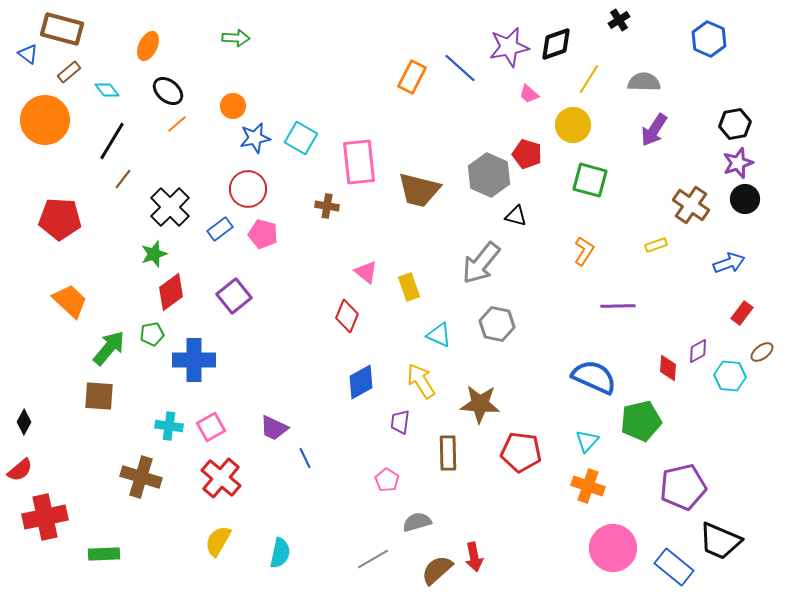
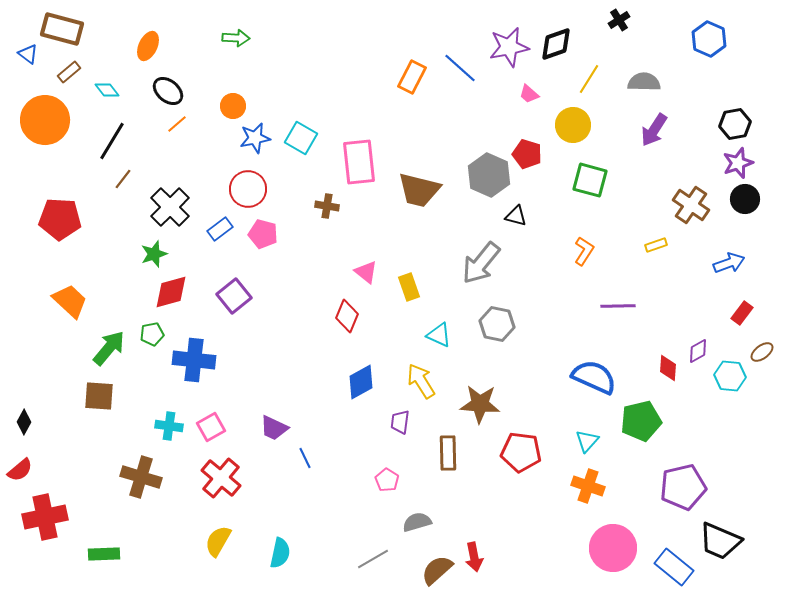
red diamond at (171, 292): rotated 21 degrees clockwise
blue cross at (194, 360): rotated 6 degrees clockwise
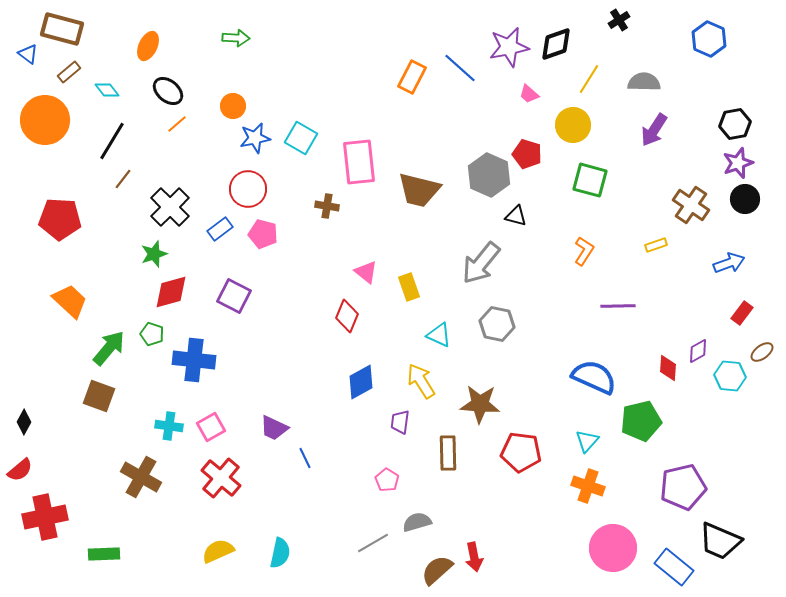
purple square at (234, 296): rotated 24 degrees counterclockwise
green pentagon at (152, 334): rotated 30 degrees clockwise
brown square at (99, 396): rotated 16 degrees clockwise
brown cross at (141, 477): rotated 12 degrees clockwise
yellow semicircle at (218, 541): moved 10 px down; rotated 36 degrees clockwise
gray line at (373, 559): moved 16 px up
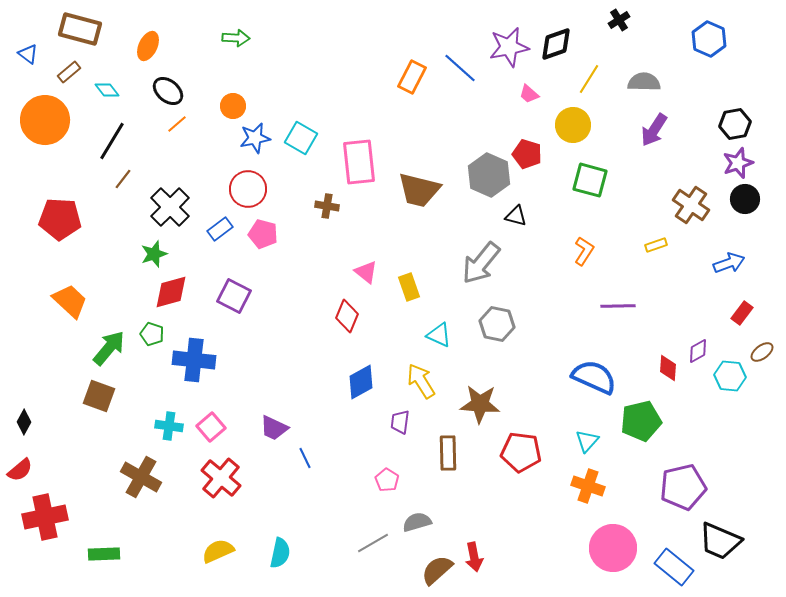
brown rectangle at (62, 29): moved 18 px right
pink square at (211, 427): rotated 12 degrees counterclockwise
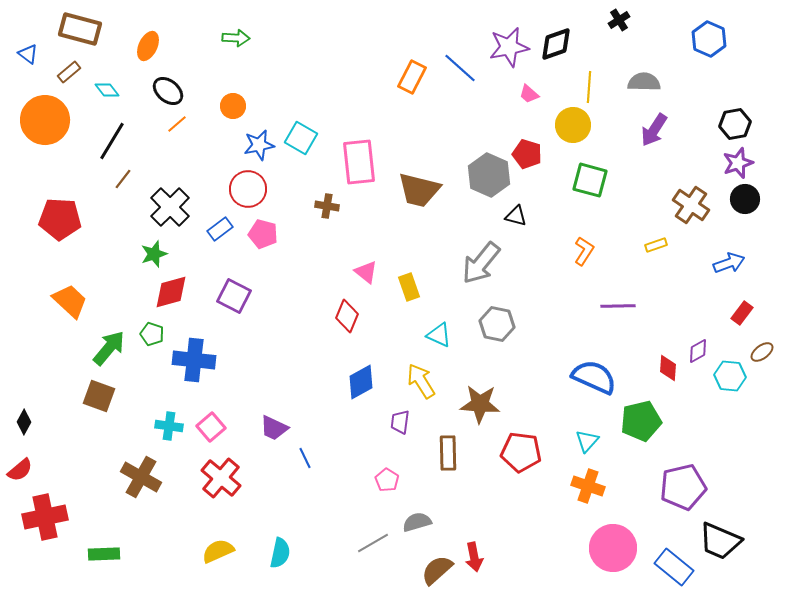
yellow line at (589, 79): moved 8 px down; rotated 28 degrees counterclockwise
blue star at (255, 138): moved 4 px right, 7 px down
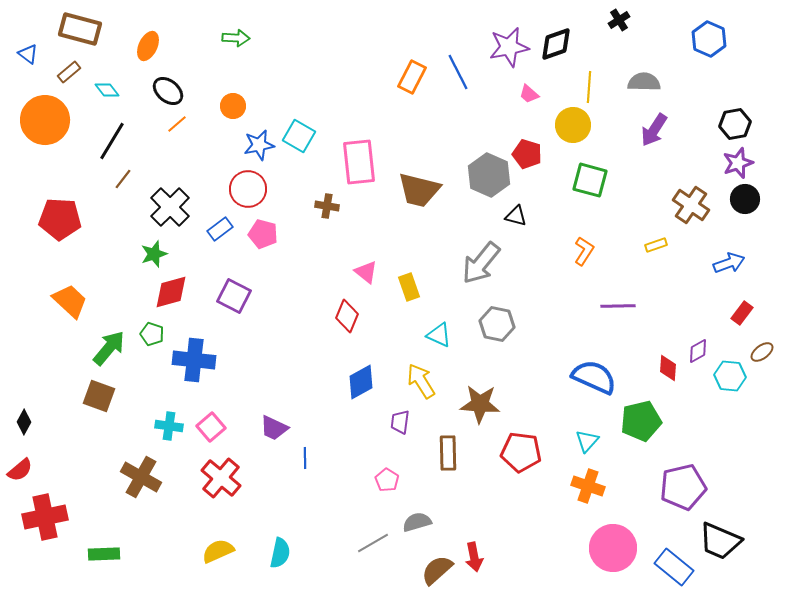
blue line at (460, 68): moved 2 px left, 4 px down; rotated 21 degrees clockwise
cyan square at (301, 138): moved 2 px left, 2 px up
blue line at (305, 458): rotated 25 degrees clockwise
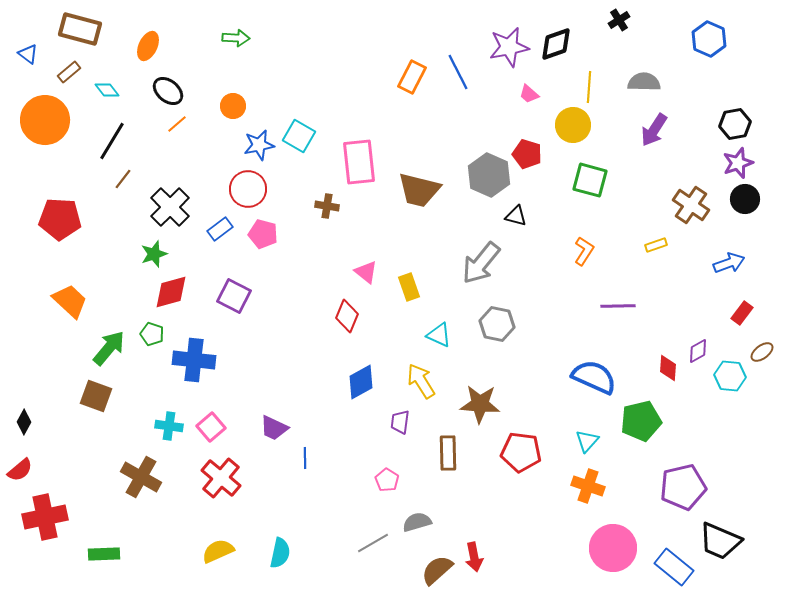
brown square at (99, 396): moved 3 px left
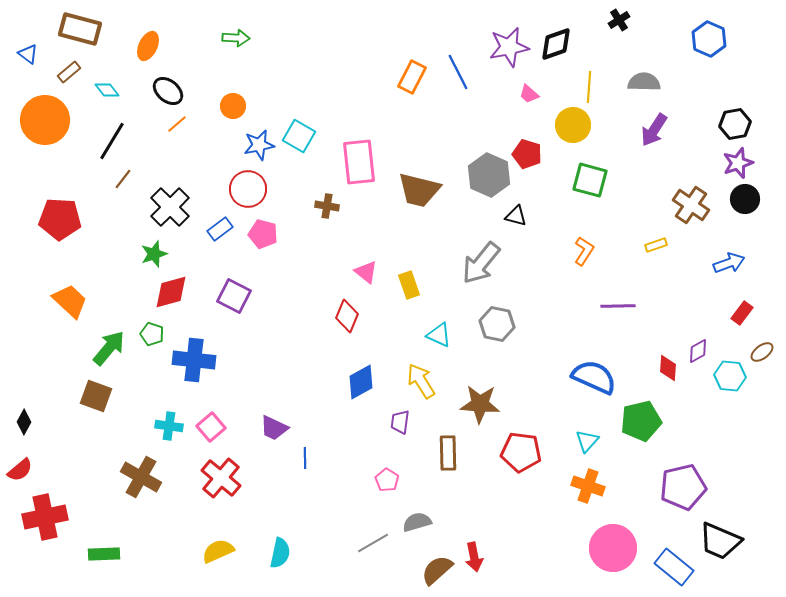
yellow rectangle at (409, 287): moved 2 px up
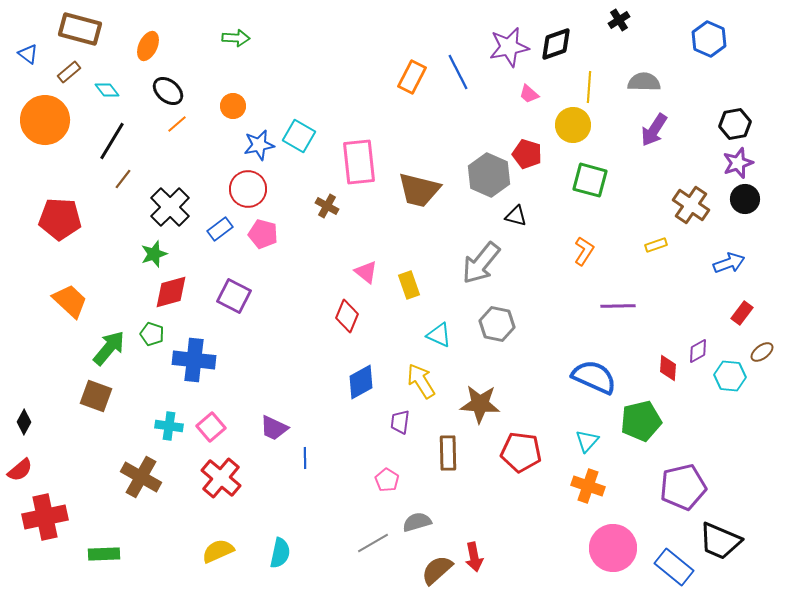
brown cross at (327, 206): rotated 20 degrees clockwise
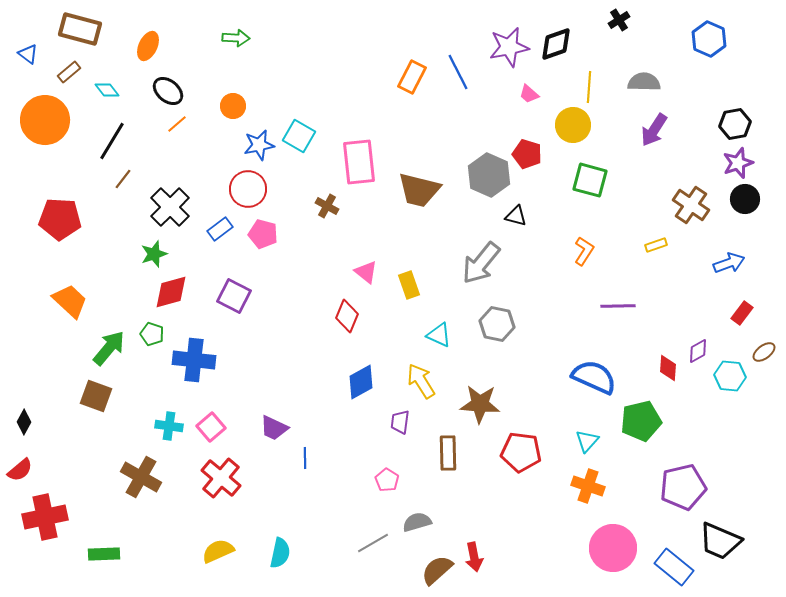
brown ellipse at (762, 352): moved 2 px right
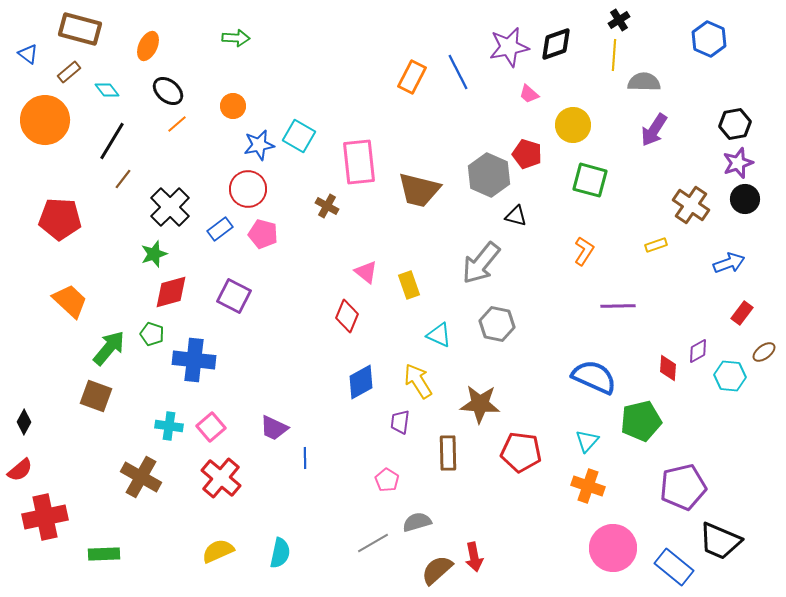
yellow line at (589, 87): moved 25 px right, 32 px up
yellow arrow at (421, 381): moved 3 px left
